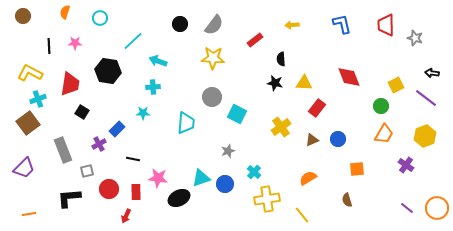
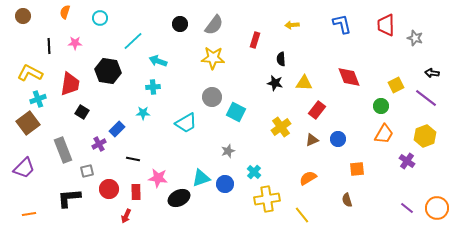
red rectangle at (255, 40): rotated 35 degrees counterclockwise
red rectangle at (317, 108): moved 2 px down
cyan square at (237, 114): moved 1 px left, 2 px up
cyan trapezoid at (186, 123): rotated 55 degrees clockwise
purple cross at (406, 165): moved 1 px right, 4 px up
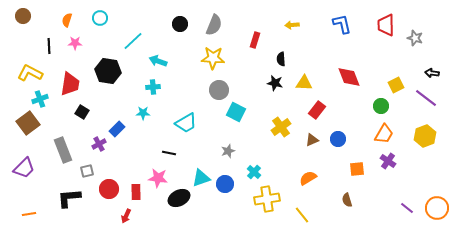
orange semicircle at (65, 12): moved 2 px right, 8 px down
gray semicircle at (214, 25): rotated 15 degrees counterclockwise
gray circle at (212, 97): moved 7 px right, 7 px up
cyan cross at (38, 99): moved 2 px right
black line at (133, 159): moved 36 px right, 6 px up
purple cross at (407, 161): moved 19 px left
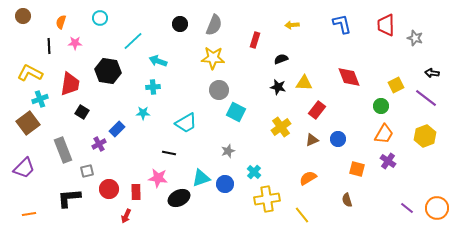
orange semicircle at (67, 20): moved 6 px left, 2 px down
black semicircle at (281, 59): rotated 72 degrees clockwise
black star at (275, 83): moved 3 px right, 4 px down
orange square at (357, 169): rotated 21 degrees clockwise
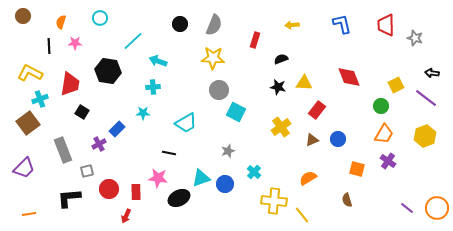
yellow cross at (267, 199): moved 7 px right, 2 px down; rotated 15 degrees clockwise
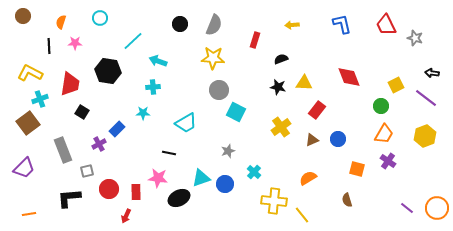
red trapezoid at (386, 25): rotated 25 degrees counterclockwise
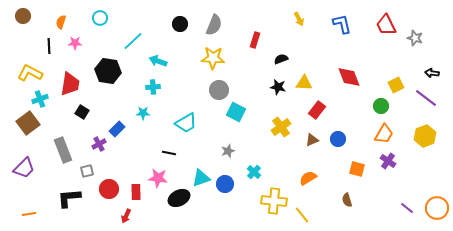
yellow arrow at (292, 25): moved 7 px right, 6 px up; rotated 112 degrees counterclockwise
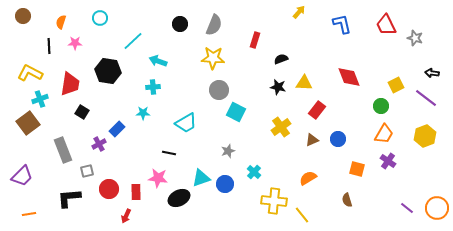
yellow arrow at (299, 19): moved 7 px up; rotated 112 degrees counterclockwise
purple trapezoid at (24, 168): moved 2 px left, 8 px down
